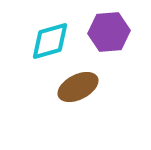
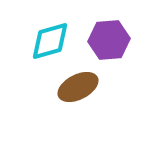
purple hexagon: moved 8 px down
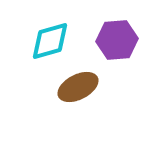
purple hexagon: moved 8 px right
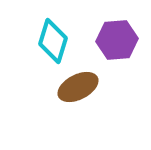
cyan diamond: moved 3 px right; rotated 57 degrees counterclockwise
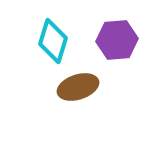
brown ellipse: rotated 9 degrees clockwise
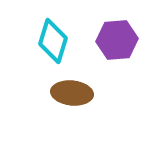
brown ellipse: moved 6 px left, 6 px down; rotated 24 degrees clockwise
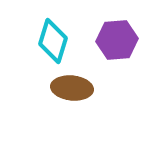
brown ellipse: moved 5 px up
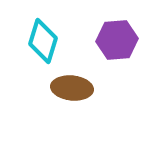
cyan diamond: moved 10 px left
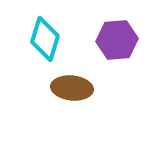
cyan diamond: moved 2 px right, 2 px up
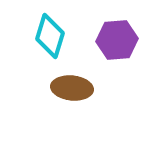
cyan diamond: moved 5 px right, 3 px up
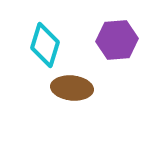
cyan diamond: moved 5 px left, 9 px down
